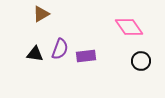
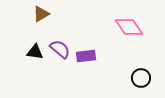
purple semicircle: rotated 70 degrees counterclockwise
black triangle: moved 2 px up
black circle: moved 17 px down
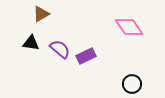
black triangle: moved 4 px left, 9 px up
purple rectangle: rotated 18 degrees counterclockwise
black circle: moved 9 px left, 6 px down
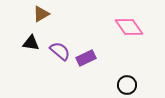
purple semicircle: moved 2 px down
purple rectangle: moved 2 px down
black circle: moved 5 px left, 1 px down
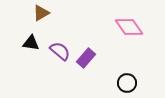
brown triangle: moved 1 px up
purple rectangle: rotated 24 degrees counterclockwise
black circle: moved 2 px up
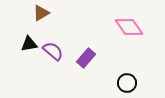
black triangle: moved 2 px left, 1 px down; rotated 18 degrees counterclockwise
purple semicircle: moved 7 px left
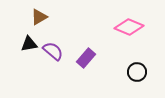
brown triangle: moved 2 px left, 4 px down
pink diamond: rotated 32 degrees counterclockwise
black circle: moved 10 px right, 11 px up
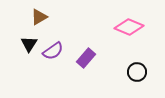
black triangle: rotated 48 degrees counterclockwise
purple semicircle: rotated 105 degrees clockwise
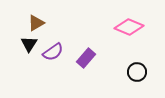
brown triangle: moved 3 px left, 6 px down
purple semicircle: moved 1 px down
